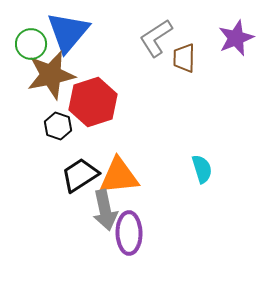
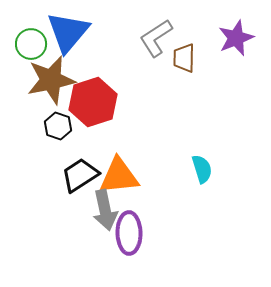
brown star: moved 5 px down
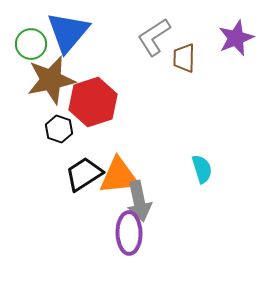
gray L-shape: moved 2 px left, 1 px up
black hexagon: moved 1 px right, 3 px down
black trapezoid: moved 4 px right, 1 px up
gray arrow: moved 34 px right, 9 px up
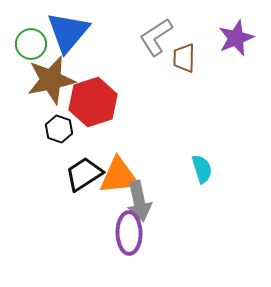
gray L-shape: moved 2 px right
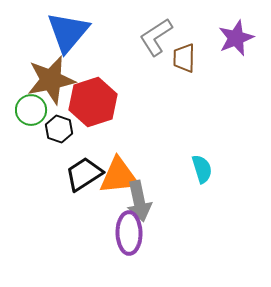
green circle: moved 66 px down
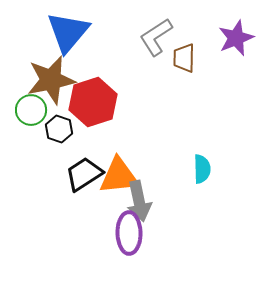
cyan semicircle: rotated 16 degrees clockwise
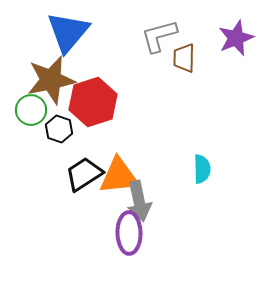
gray L-shape: moved 3 px right, 1 px up; rotated 18 degrees clockwise
